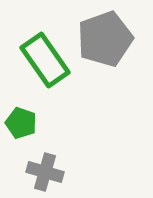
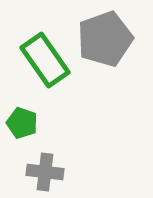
green pentagon: moved 1 px right
gray cross: rotated 9 degrees counterclockwise
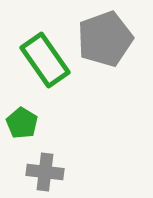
green pentagon: rotated 12 degrees clockwise
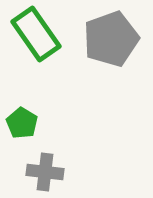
gray pentagon: moved 6 px right
green rectangle: moved 9 px left, 26 px up
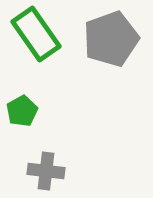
green pentagon: moved 12 px up; rotated 12 degrees clockwise
gray cross: moved 1 px right, 1 px up
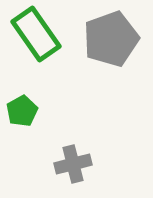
gray cross: moved 27 px right, 7 px up; rotated 21 degrees counterclockwise
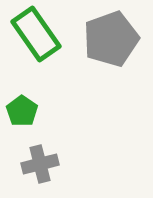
green pentagon: rotated 8 degrees counterclockwise
gray cross: moved 33 px left
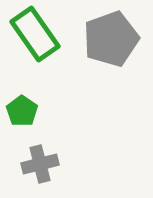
green rectangle: moved 1 px left
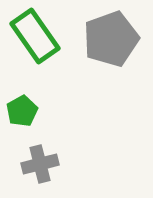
green rectangle: moved 2 px down
green pentagon: rotated 8 degrees clockwise
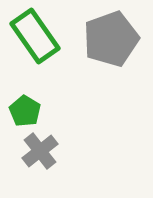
green pentagon: moved 3 px right; rotated 12 degrees counterclockwise
gray cross: moved 13 px up; rotated 24 degrees counterclockwise
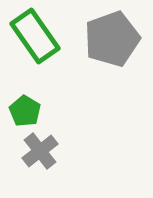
gray pentagon: moved 1 px right
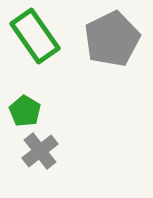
gray pentagon: rotated 6 degrees counterclockwise
